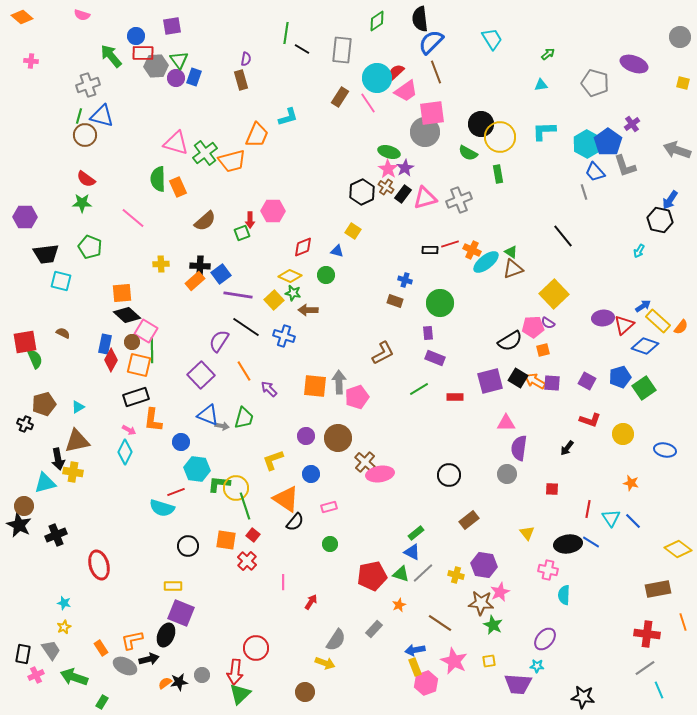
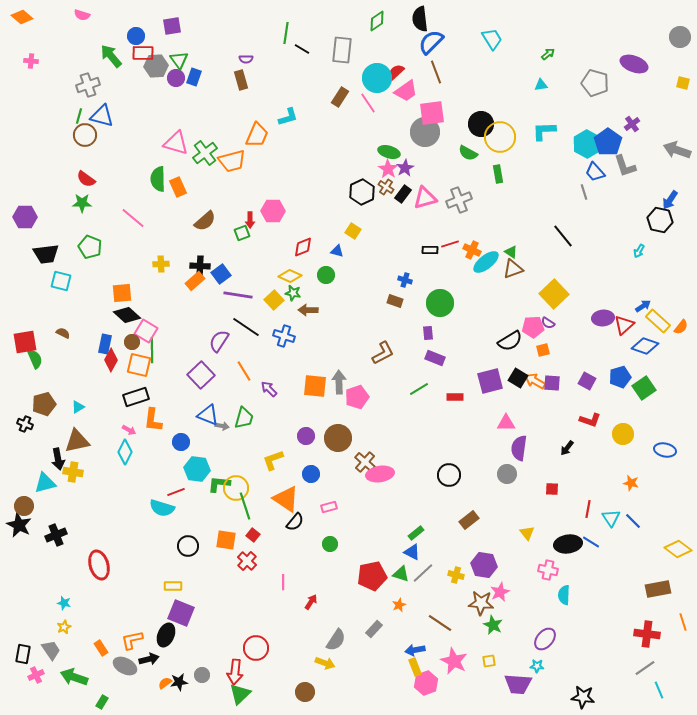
purple semicircle at (246, 59): rotated 80 degrees clockwise
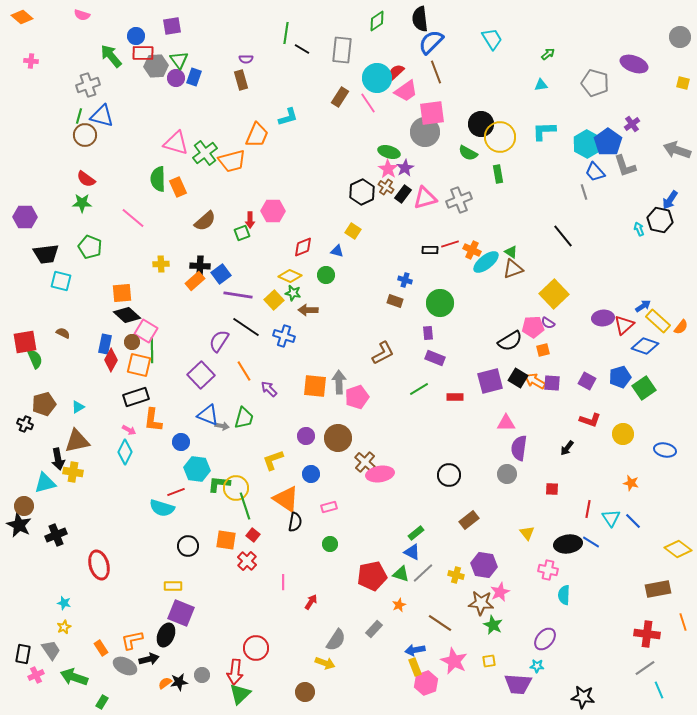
cyan arrow at (639, 251): moved 22 px up; rotated 128 degrees clockwise
black semicircle at (295, 522): rotated 30 degrees counterclockwise
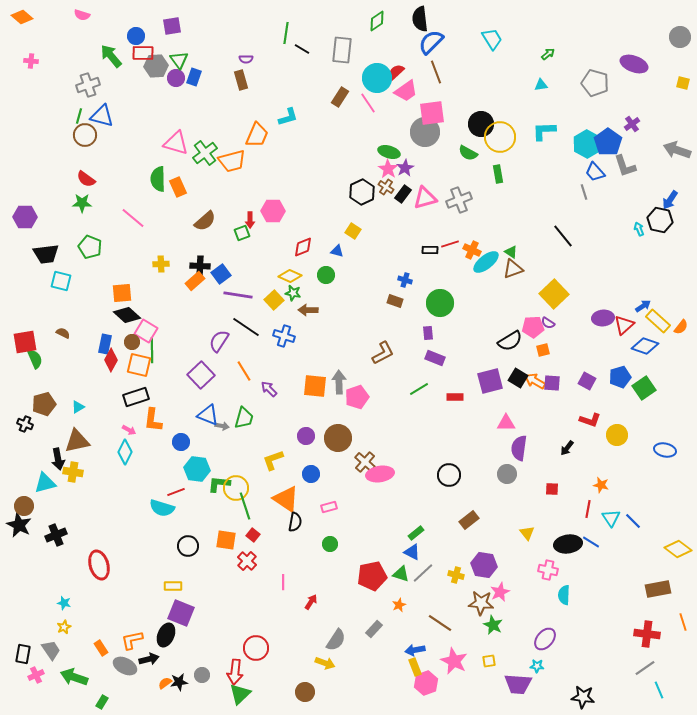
yellow circle at (623, 434): moved 6 px left, 1 px down
orange star at (631, 483): moved 30 px left, 2 px down
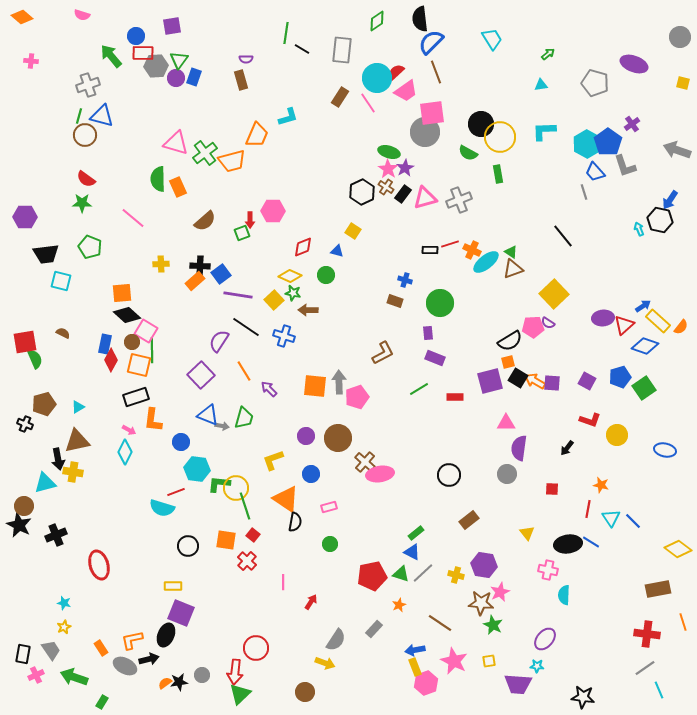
green triangle at (179, 60): rotated 12 degrees clockwise
orange square at (543, 350): moved 35 px left, 12 px down
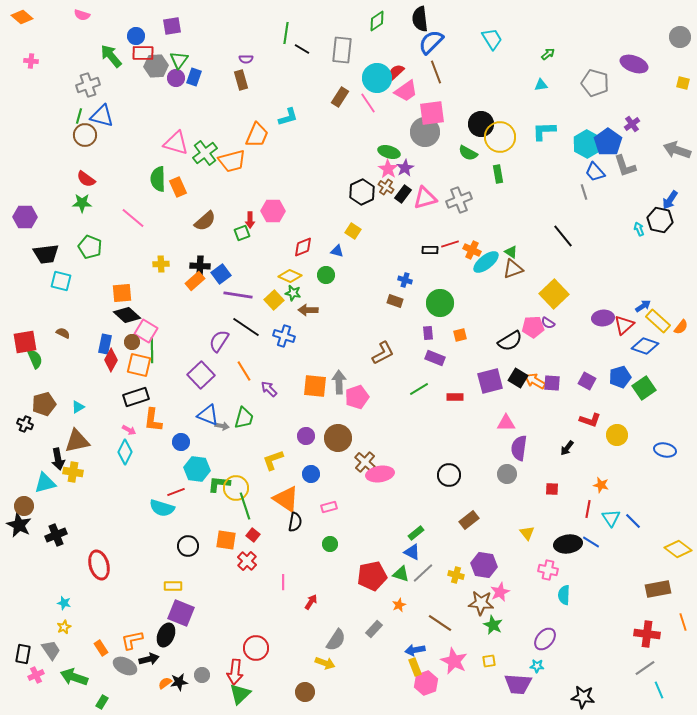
orange square at (508, 362): moved 48 px left, 27 px up
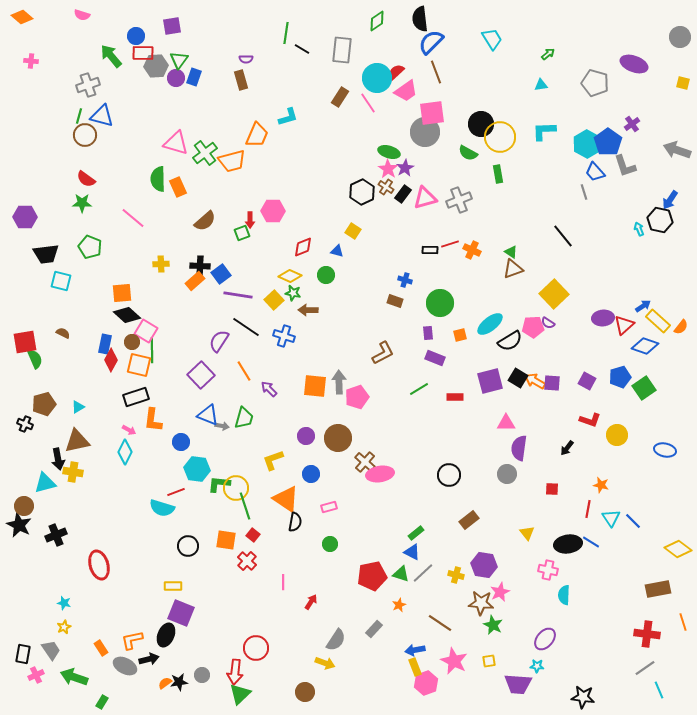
cyan ellipse at (486, 262): moved 4 px right, 62 px down
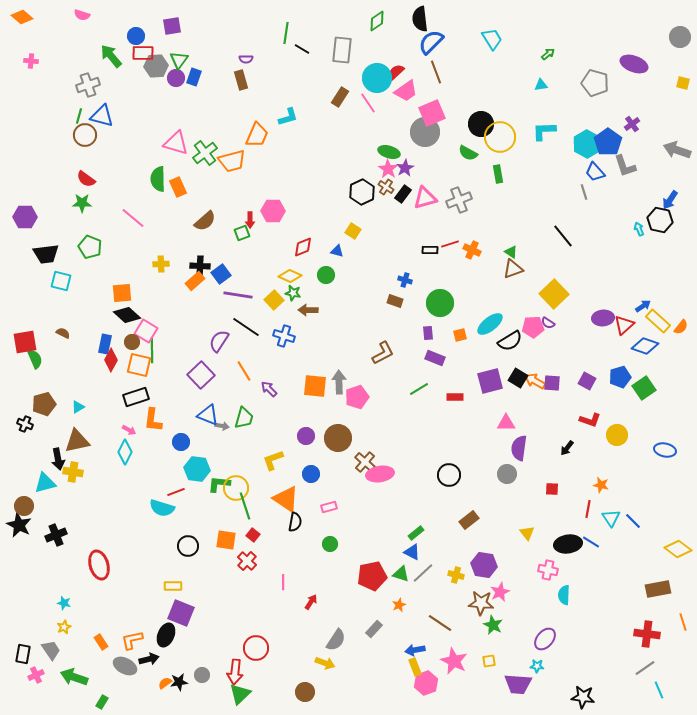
pink square at (432, 113): rotated 16 degrees counterclockwise
orange rectangle at (101, 648): moved 6 px up
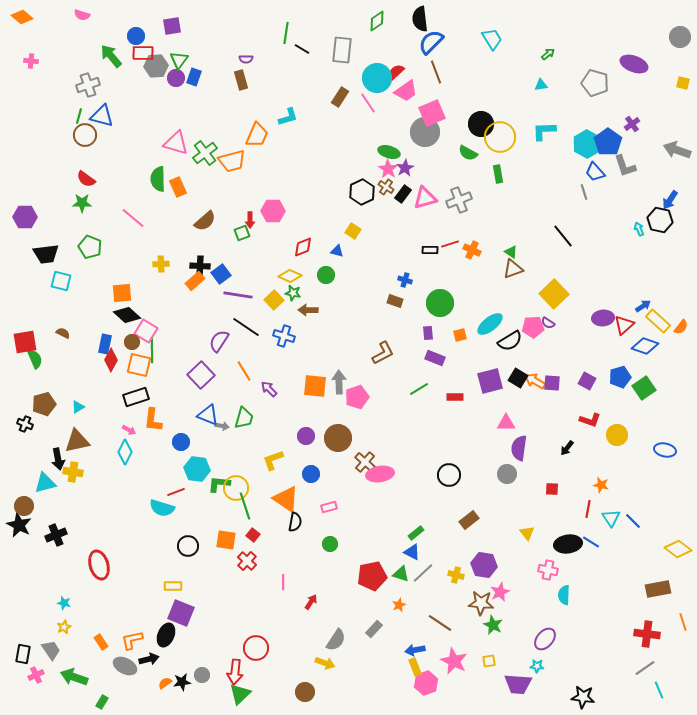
black star at (179, 682): moved 3 px right
